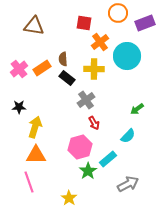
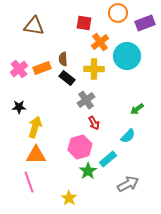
orange rectangle: rotated 12 degrees clockwise
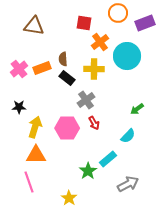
pink hexagon: moved 13 px left, 19 px up; rotated 15 degrees clockwise
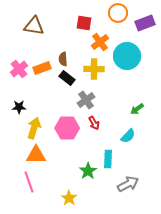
yellow arrow: moved 1 px left, 1 px down
cyan rectangle: rotated 48 degrees counterclockwise
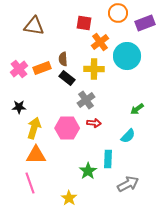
red arrow: rotated 56 degrees counterclockwise
pink line: moved 1 px right, 1 px down
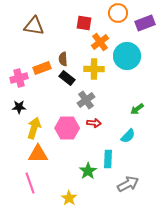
pink cross: moved 9 px down; rotated 24 degrees clockwise
orange triangle: moved 2 px right, 1 px up
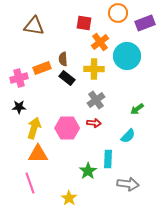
gray cross: moved 10 px right
gray arrow: rotated 35 degrees clockwise
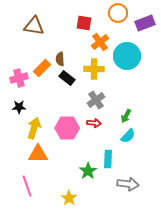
brown semicircle: moved 3 px left
orange rectangle: rotated 24 degrees counterclockwise
green arrow: moved 11 px left, 7 px down; rotated 24 degrees counterclockwise
pink line: moved 3 px left, 3 px down
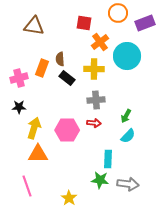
orange rectangle: rotated 24 degrees counterclockwise
gray cross: rotated 30 degrees clockwise
pink hexagon: moved 2 px down
green star: moved 12 px right, 9 px down; rotated 30 degrees counterclockwise
